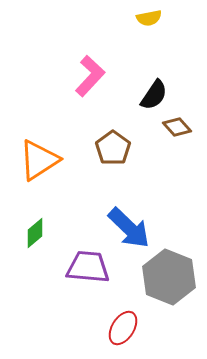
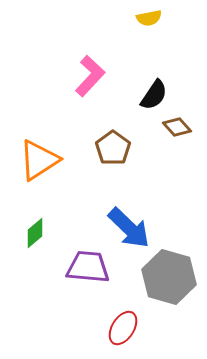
gray hexagon: rotated 6 degrees counterclockwise
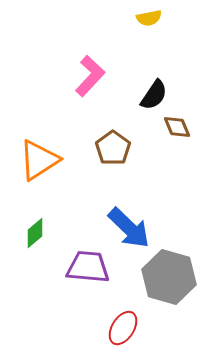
brown diamond: rotated 20 degrees clockwise
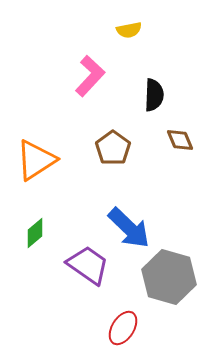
yellow semicircle: moved 20 px left, 12 px down
black semicircle: rotated 32 degrees counterclockwise
brown diamond: moved 3 px right, 13 px down
orange triangle: moved 3 px left
purple trapezoid: moved 2 px up; rotated 30 degrees clockwise
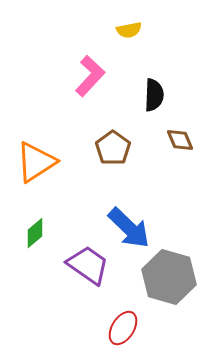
orange triangle: moved 2 px down
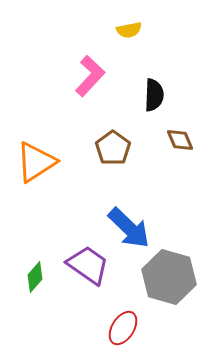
green diamond: moved 44 px down; rotated 8 degrees counterclockwise
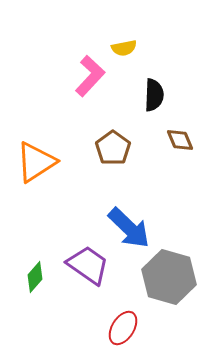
yellow semicircle: moved 5 px left, 18 px down
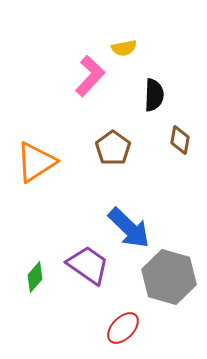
brown diamond: rotated 32 degrees clockwise
red ellipse: rotated 12 degrees clockwise
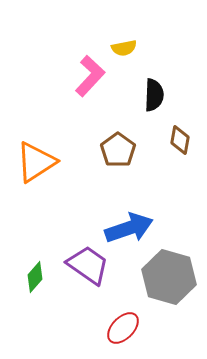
brown pentagon: moved 5 px right, 2 px down
blue arrow: rotated 63 degrees counterclockwise
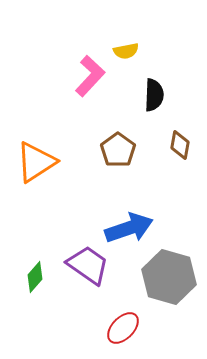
yellow semicircle: moved 2 px right, 3 px down
brown diamond: moved 5 px down
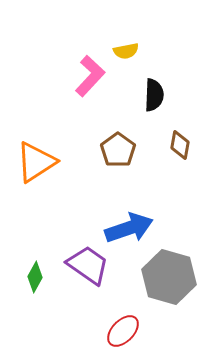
green diamond: rotated 12 degrees counterclockwise
red ellipse: moved 3 px down
